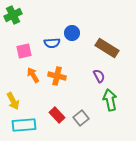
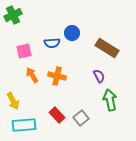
orange arrow: moved 1 px left
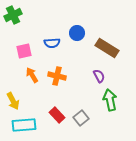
blue circle: moved 5 px right
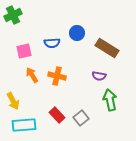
purple semicircle: rotated 128 degrees clockwise
